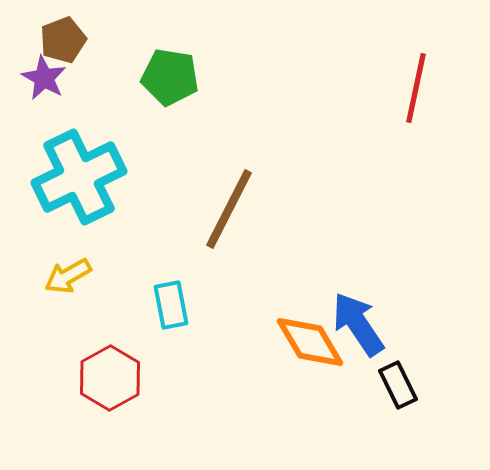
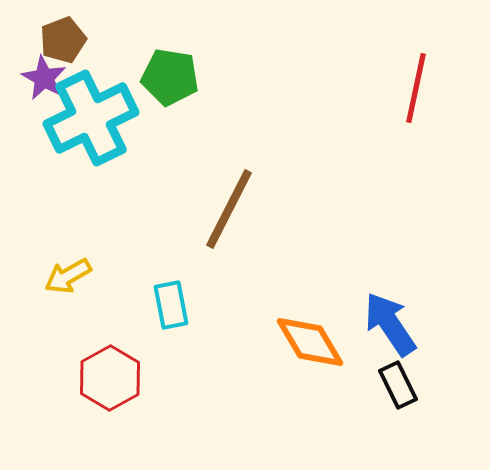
cyan cross: moved 12 px right, 59 px up
blue arrow: moved 32 px right
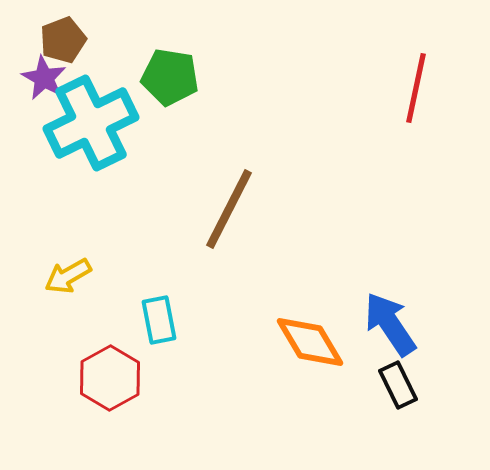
cyan cross: moved 5 px down
cyan rectangle: moved 12 px left, 15 px down
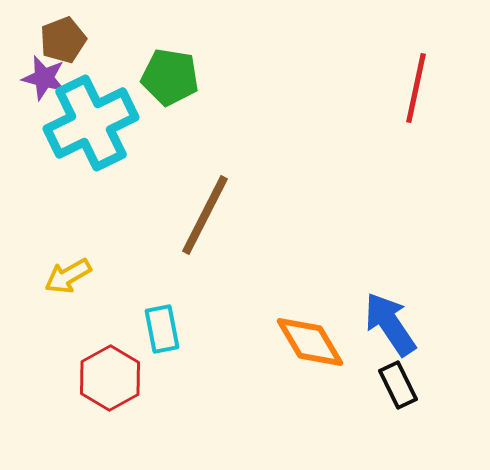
purple star: rotated 15 degrees counterclockwise
brown line: moved 24 px left, 6 px down
cyan rectangle: moved 3 px right, 9 px down
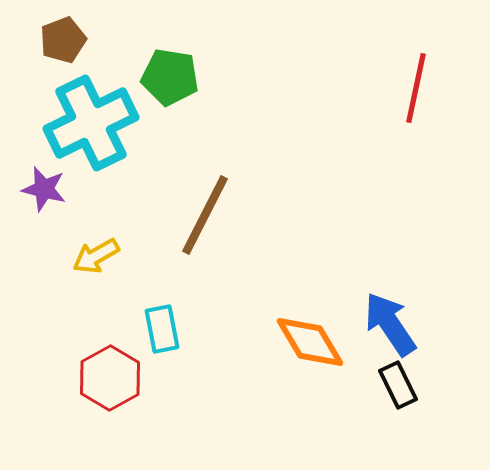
purple star: moved 111 px down
yellow arrow: moved 28 px right, 20 px up
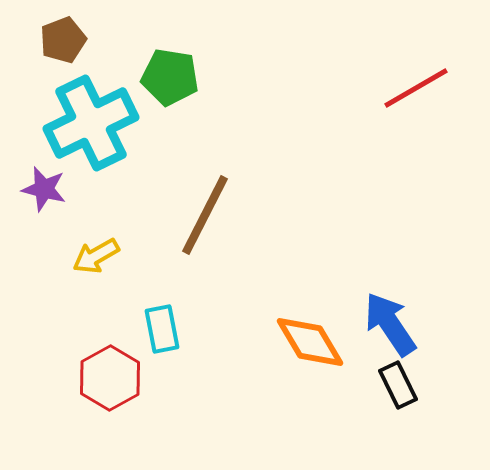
red line: rotated 48 degrees clockwise
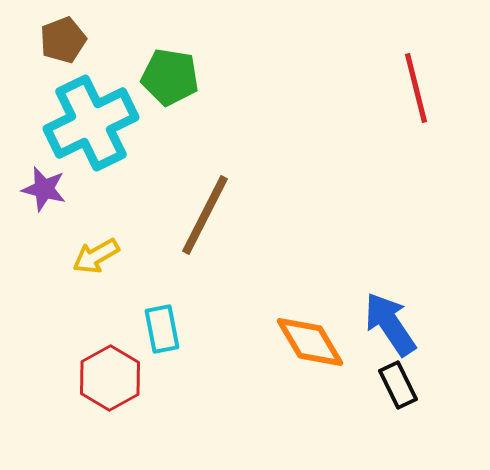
red line: rotated 74 degrees counterclockwise
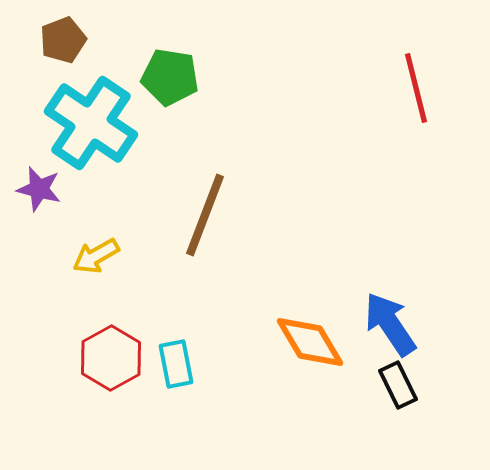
cyan cross: rotated 30 degrees counterclockwise
purple star: moved 5 px left
brown line: rotated 6 degrees counterclockwise
cyan rectangle: moved 14 px right, 35 px down
red hexagon: moved 1 px right, 20 px up
